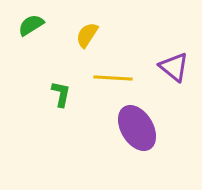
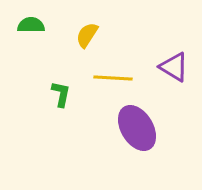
green semicircle: rotated 32 degrees clockwise
purple triangle: rotated 8 degrees counterclockwise
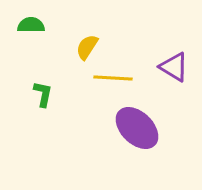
yellow semicircle: moved 12 px down
green L-shape: moved 18 px left
purple ellipse: rotated 15 degrees counterclockwise
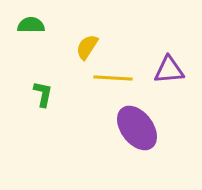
purple triangle: moved 5 px left, 3 px down; rotated 36 degrees counterclockwise
purple ellipse: rotated 9 degrees clockwise
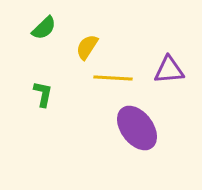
green semicircle: moved 13 px right, 3 px down; rotated 136 degrees clockwise
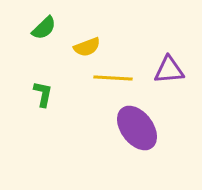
yellow semicircle: rotated 144 degrees counterclockwise
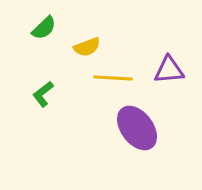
green L-shape: rotated 140 degrees counterclockwise
